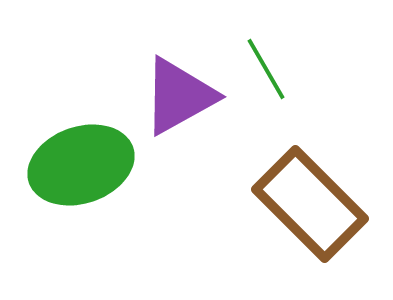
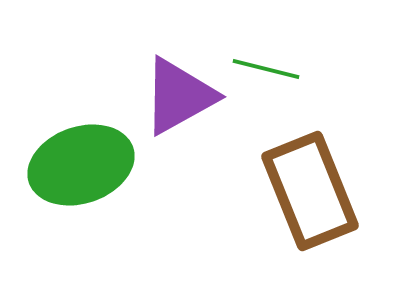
green line: rotated 46 degrees counterclockwise
brown rectangle: moved 13 px up; rotated 23 degrees clockwise
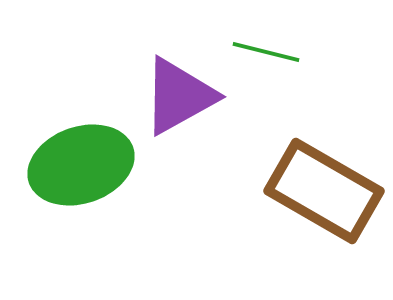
green line: moved 17 px up
brown rectangle: moved 14 px right; rotated 38 degrees counterclockwise
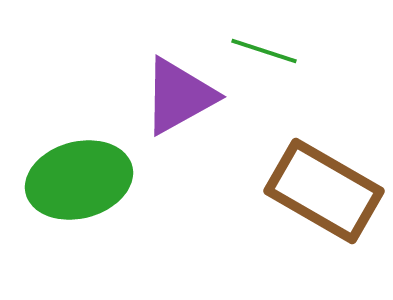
green line: moved 2 px left, 1 px up; rotated 4 degrees clockwise
green ellipse: moved 2 px left, 15 px down; rotated 4 degrees clockwise
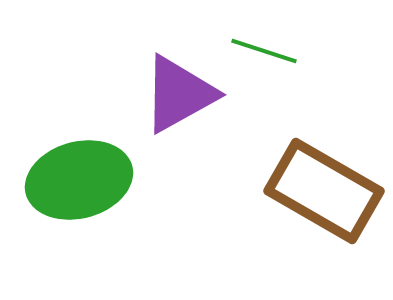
purple triangle: moved 2 px up
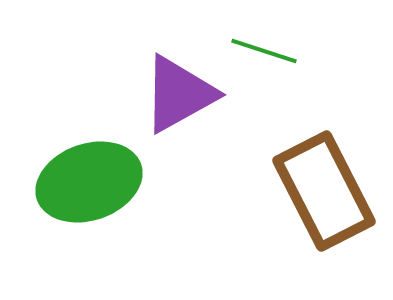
green ellipse: moved 10 px right, 2 px down; rotated 4 degrees counterclockwise
brown rectangle: rotated 33 degrees clockwise
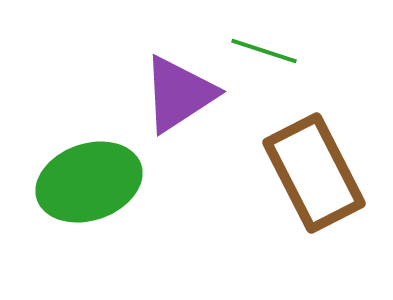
purple triangle: rotated 4 degrees counterclockwise
brown rectangle: moved 10 px left, 18 px up
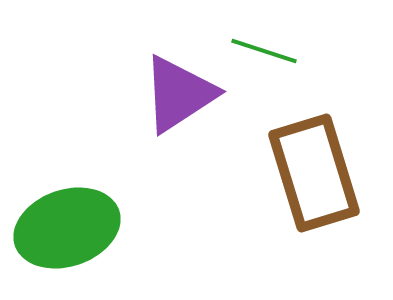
brown rectangle: rotated 10 degrees clockwise
green ellipse: moved 22 px left, 46 px down
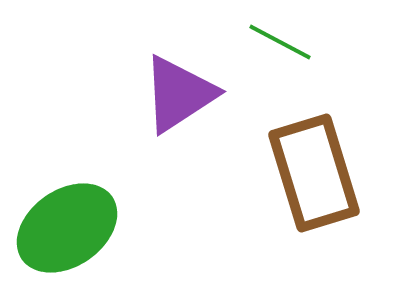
green line: moved 16 px right, 9 px up; rotated 10 degrees clockwise
green ellipse: rotated 16 degrees counterclockwise
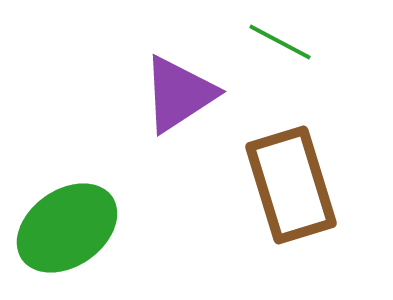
brown rectangle: moved 23 px left, 12 px down
